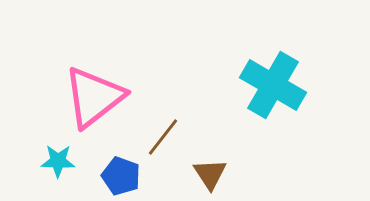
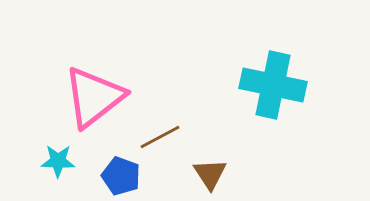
cyan cross: rotated 18 degrees counterclockwise
brown line: moved 3 px left; rotated 24 degrees clockwise
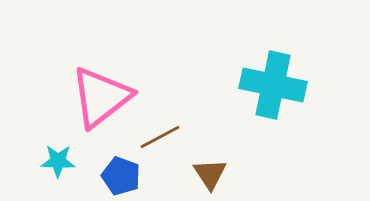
pink triangle: moved 7 px right
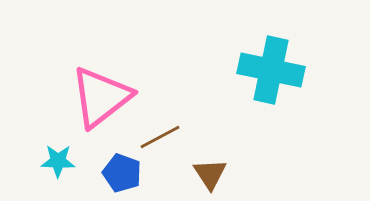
cyan cross: moved 2 px left, 15 px up
blue pentagon: moved 1 px right, 3 px up
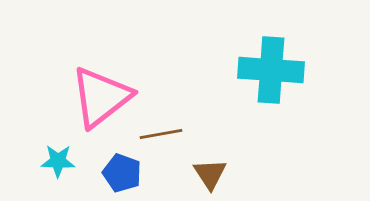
cyan cross: rotated 8 degrees counterclockwise
brown line: moved 1 px right, 3 px up; rotated 18 degrees clockwise
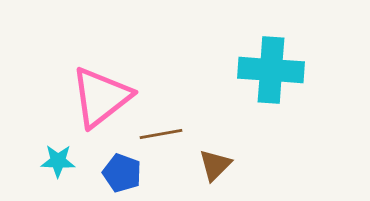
brown triangle: moved 5 px right, 9 px up; rotated 18 degrees clockwise
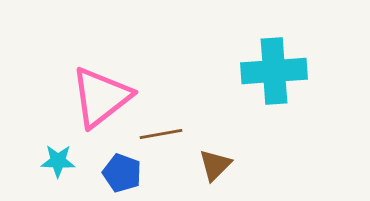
cyan cross: moved 3 px right, 1 px down; rotated 8 degrees counterclockwise
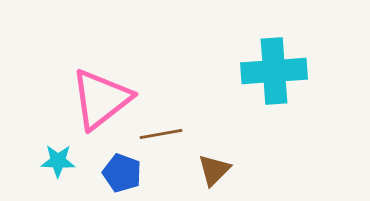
pink triangle: moved 2 px down
brown triangle: moved 1 px left, 5 px down
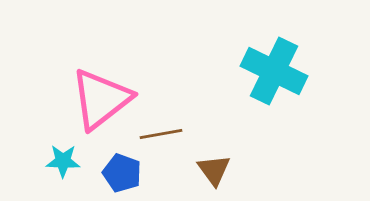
cyan cross: rotated 30 degrees clockwise
cyan star: moved 5 px right
brown triangle: rotated 21 degrees counterclockwise
